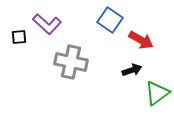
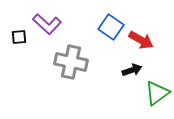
blue square: moved 1 px right, 7 px down
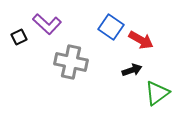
black square: rotated 21 degrees counterclockwise
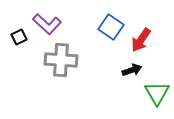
red arrow: rotated 95 degrees clockwise
gray cross: moved 10 px left, 2 px up; rotated 8 degrees counterclockwise
green triangle: rotated 24 degrees counterclockwise
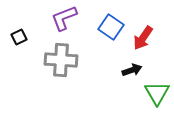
purple L-shape: moved 17 px right, 6 px up; rotated 116 degrees clockwise
red arrow: moved 2 px right, 2 px up
